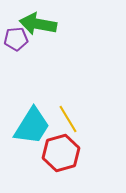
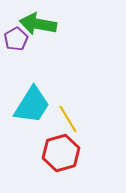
purple pentagon: rotated 25 degrees counterclockwise
cyan trapezoid: moved 21 px up
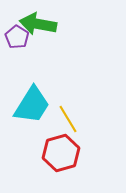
purple pentagon: moved 1 px right, 2 px up; rotated 10 degrees counterclockwise
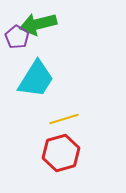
green arrow: rotated 24 degrees counterclockwise
cyan trapezoid: moved 4 px right, 26 px up
yellow line: moved 4 px left; rotated 76 degrees counterclockwise
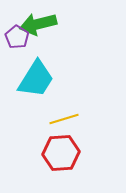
red hexagon: rotated 12 degrees clockwise
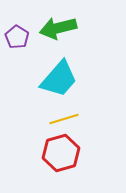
green arrow: moved 20 px right, 4 px down
cyan trapezoid: moved 23 px right; rotated 9 degrees clockwise
red hexagon: rotated 12 degrees counterclockwise
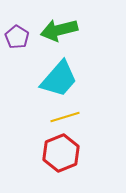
green arrow: moved 1 px right, 2 px down
yellow line: moved 1 px right, 2 px up
red hexagon: rotated 6 degrees counterclockwise
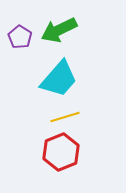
green arrow: rotated 12 degrees counterclockwise
purple pentagon: moved 3 px right
red hexagon: moved 1 px up
